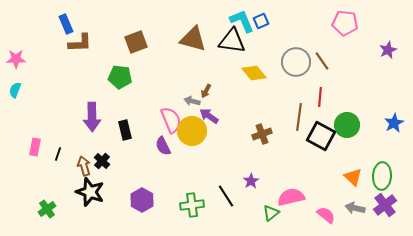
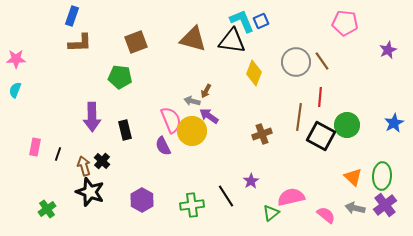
blue rectangle at (66, 24): moved 6 px right, 8 px up; rotated 42 degrees clockwise
yellow diamond at (254, 73): rotated 60 degrees clockwise
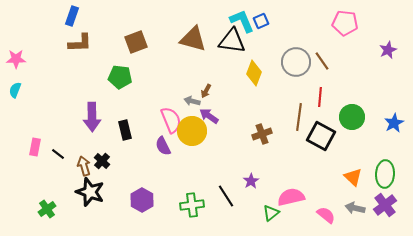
green circle at (347, 125): moved 5 px right, 8 px up
black line at (58, 154): rotated 72 degrees counterclockwise
green ellipse at (382, 176): moved 3 px right, 2 px up
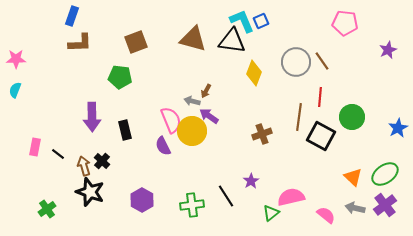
blue star at (394, 123): moved 4 px right, 5 px down
green ellipse at (385, 174): rotated 52 degrees clockwise
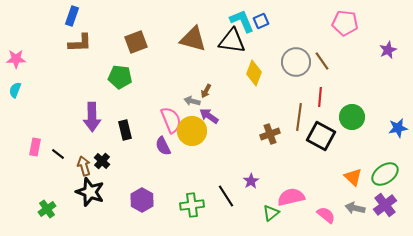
blue star at (398, 128): rotated 18 degrees clockwise
brown cross at (262, 134): moved 8 px right
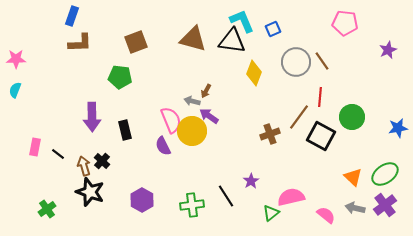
blue square at (261, 21): moved 12 px right, 8 px down
brown line at (299, 117): rotated 28 degrees clockwise
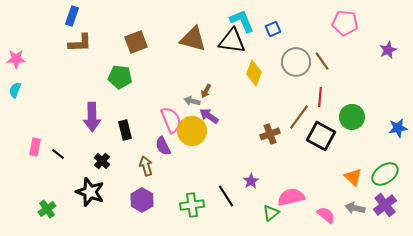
brown arrow at (84, 166): moved 62 px right
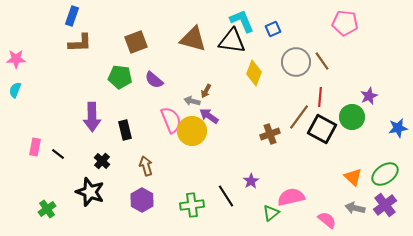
purple star at (388, 50): moved 19 px left, 46 px down
black square at (321, 136): moved 1 px right, 7 px up
purple semicircle at (163, 146): moved 9 px left, 66 px up; rotated 24 degrees counterclockwise
pink semicircle at (326, 215): moved 1 px right, 5 px down
